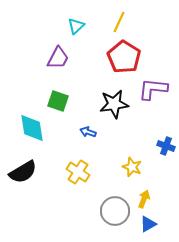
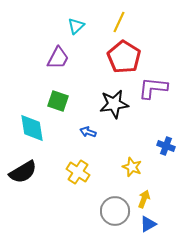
purple L-shape: moved 1 px up
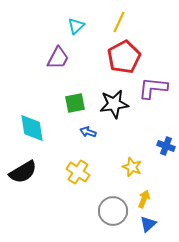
red pentagon: rotated 12 degrees clockwise
green square: moved 17 px right, 2 px down; rotated 30 degrees counterclockwise
gray circle: moved 2 px left
blue triangle: rotated 12 degrees counterclockwise
